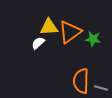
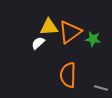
orange semicircle: moved 13 px left, 6 px up
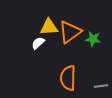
orange semicircle: moved 3 px down
gray line: moved 2 px up; rotated 24 degrees counterclockwise
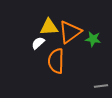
orange semicircle: moved 12 px left, 17 px up
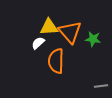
orange triangle: rotated 35 degrees counterclockwise
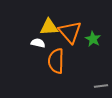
green star: rotated 21 degrees clockwise
white semicircle: rotated 56 degrees clockwise
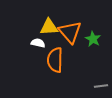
orange semicircle: moved 1 px left, 1 px up
